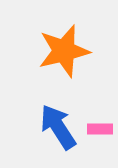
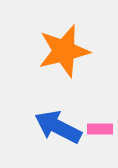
blue arrow: rotated 30 degrees counterclockwise
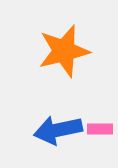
blue arrow: moved 3 px down; rotated 39 degrees counterclockwise
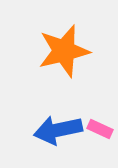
pink rectangle: rotated 25 degrees clockwise
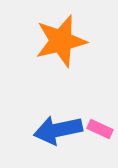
orange star: moved 3 px left, 10 px up
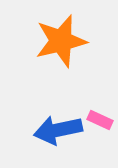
pink rectangle: moved 9 px up
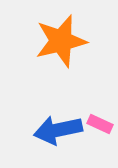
pink rectangle: moved 4 px down
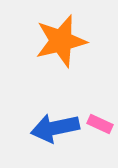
blue arrow: moved 3 px left, 2 px up
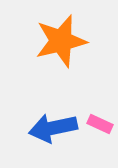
blue arrow: moved 2 px left
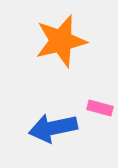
pink rectangle: moved 16 px up; rotated 10 degrees counterclockwise
